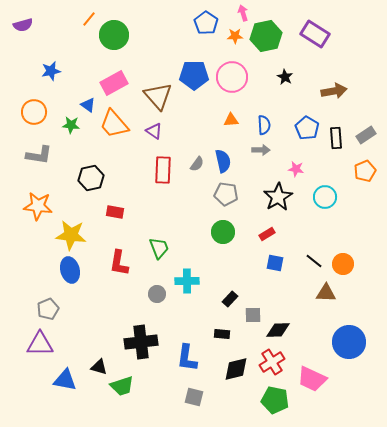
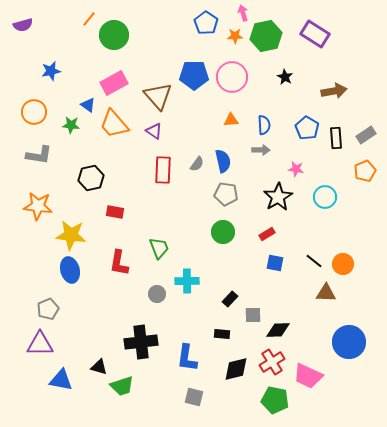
pink trapezoid at (312, 379): moved 4 px left, 3 px up
blue triangle at (65, 380): moved 4 px left
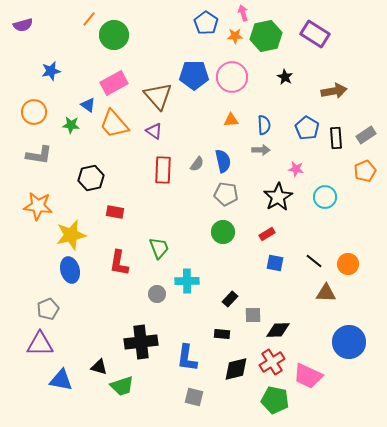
yellow star at (71, 235): rotated 20 degrees counterclockwise
orange circle at (343, 264): moved 5 px right
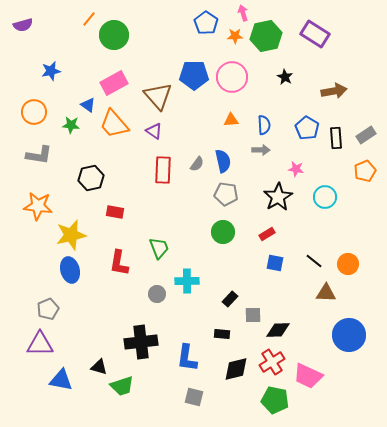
blue circle at (349, 342): moved 7 px up
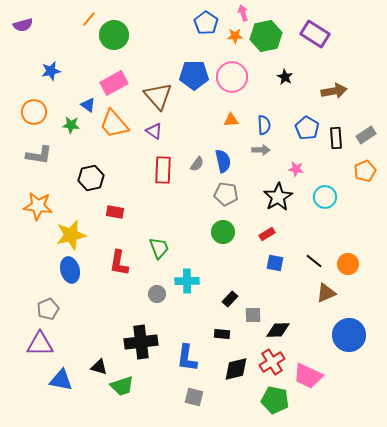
brown triangle at (326, 293): rotated 25 degrees counterclockwise
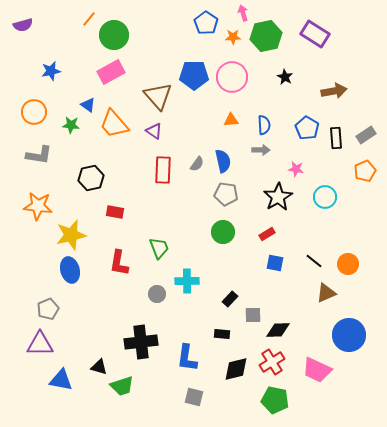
orange star at (235, 36): moved 2 px left, 1 px down
pink rectangle at (114, 83): moved 3 px left, 11 px up
pink trapezoid at (308, 376): moved 9 px right, 6 px up
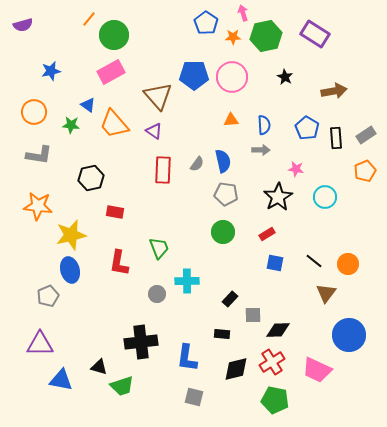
brown triangle at (326, 293): rotated 30 degrees counterclockwise
gray pentagon at (48, 309): moved 13 px up
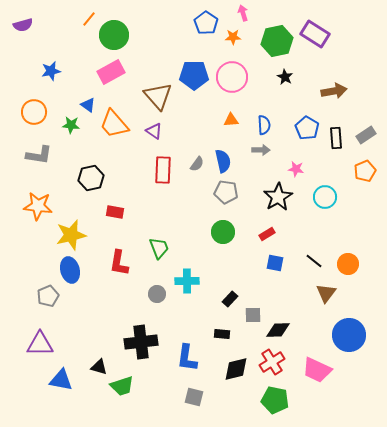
green hexagon at (266, 36): moved 11 px right, 5 px down
gray pentagon at (226, 194): moved 2 px up
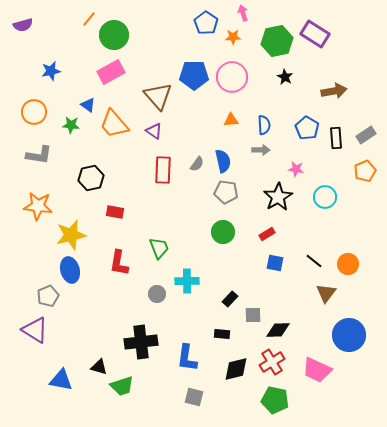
purple triangle at (40, 344): moved 5 px left, 14 px up; rotated 32 degrees clockwise
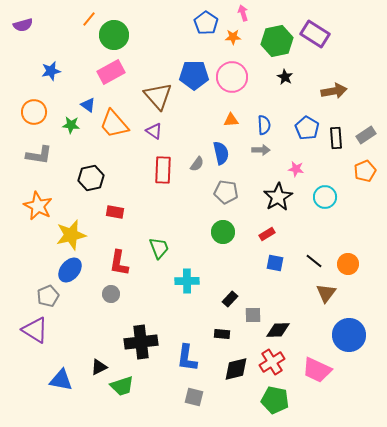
blue semicircle at (223, 161): moved 2 px left, 8 px up
orange star at (38, 206): rotated 20 degrees clockwise
blue ellipse at (70, 270): rotated 55 degrees clockwise
gray circle at (157, 294): moved 46 px left
black triangle at (99, 367): rotated 42 degrees counterclockwise
